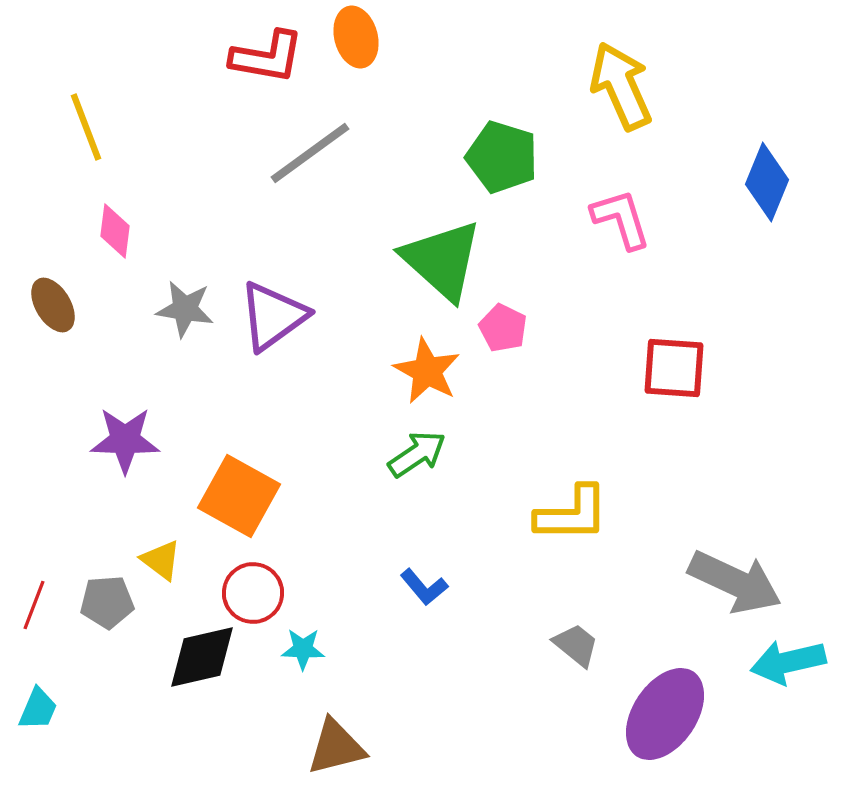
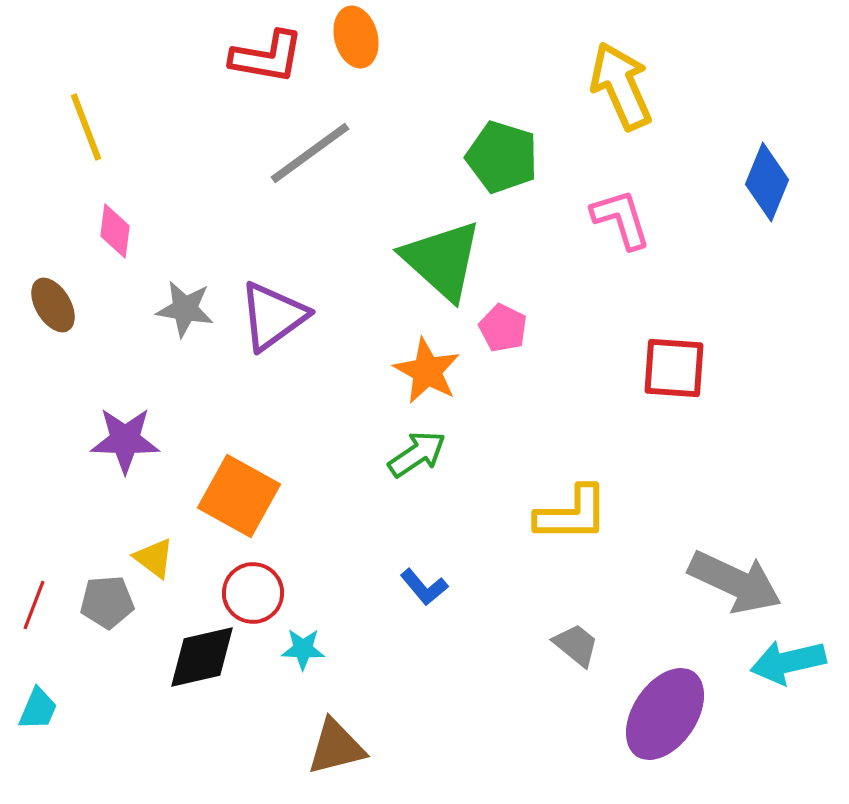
yellow triangle: moved 7 px left, 2 px up
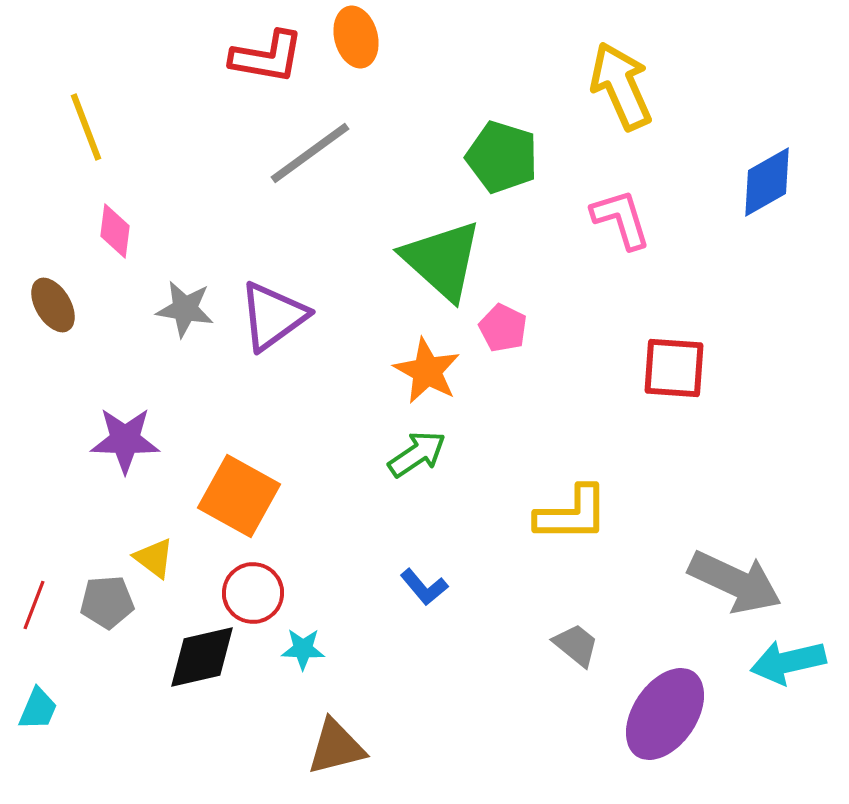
blue diamond: rotated 38 degrees clockwise
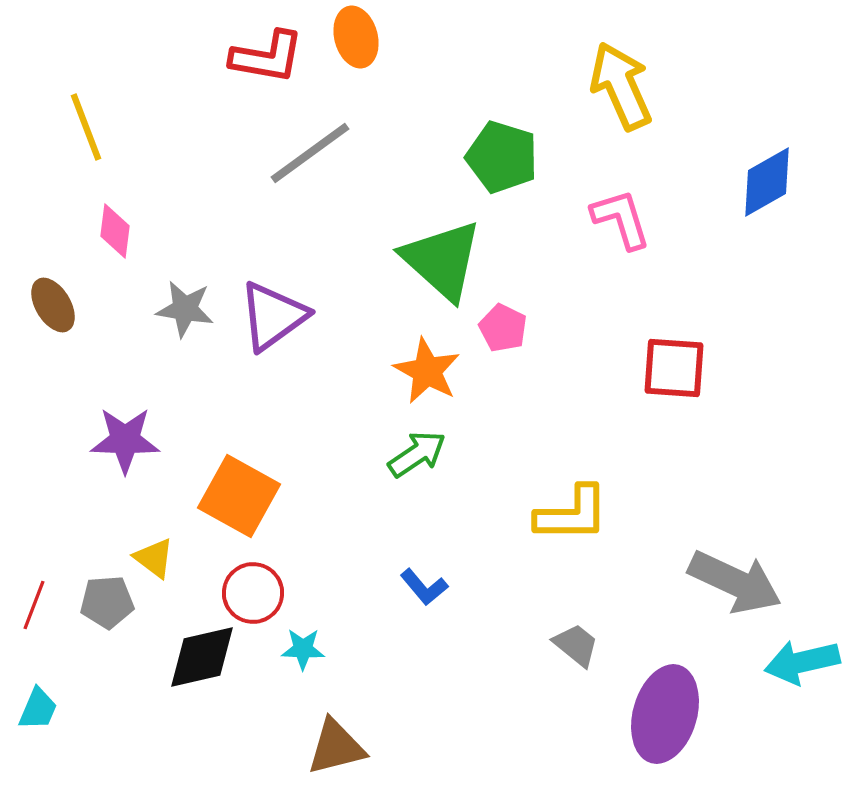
cyan arrow: moved 14 px right
purple ellipse: rotated 18 degrees counterclockwise
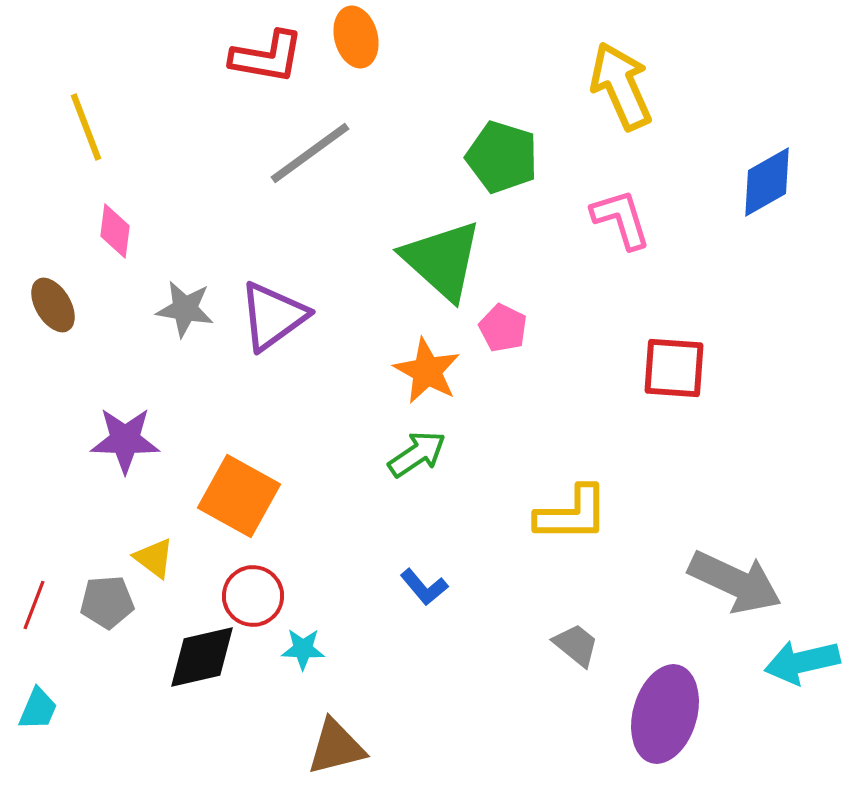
red circle: moved 3 px down
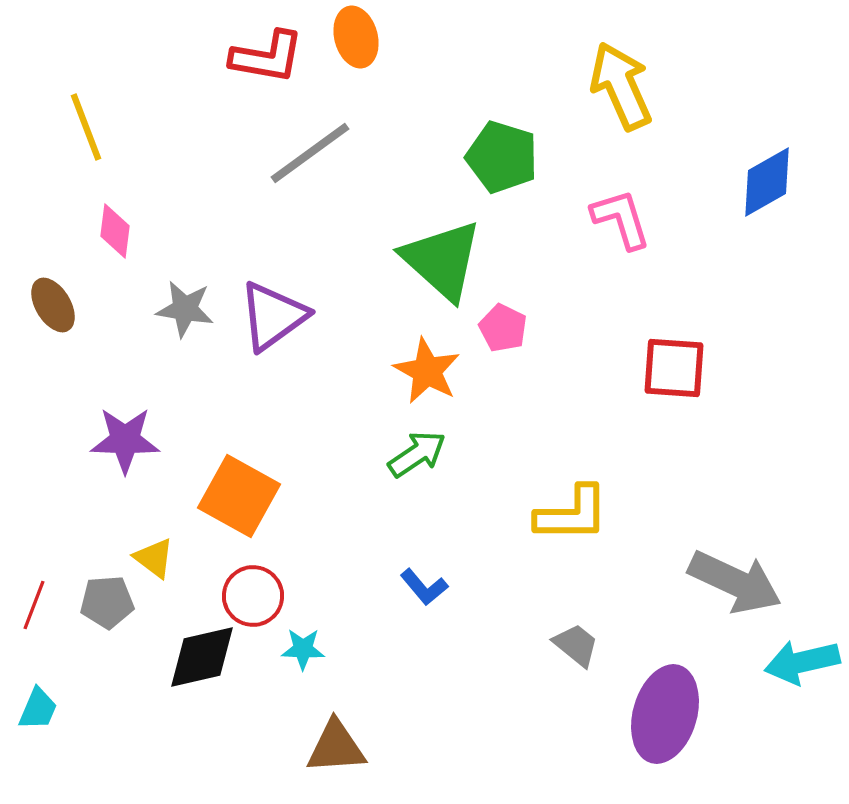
brown triangle: rotated 10 degrees clockwise
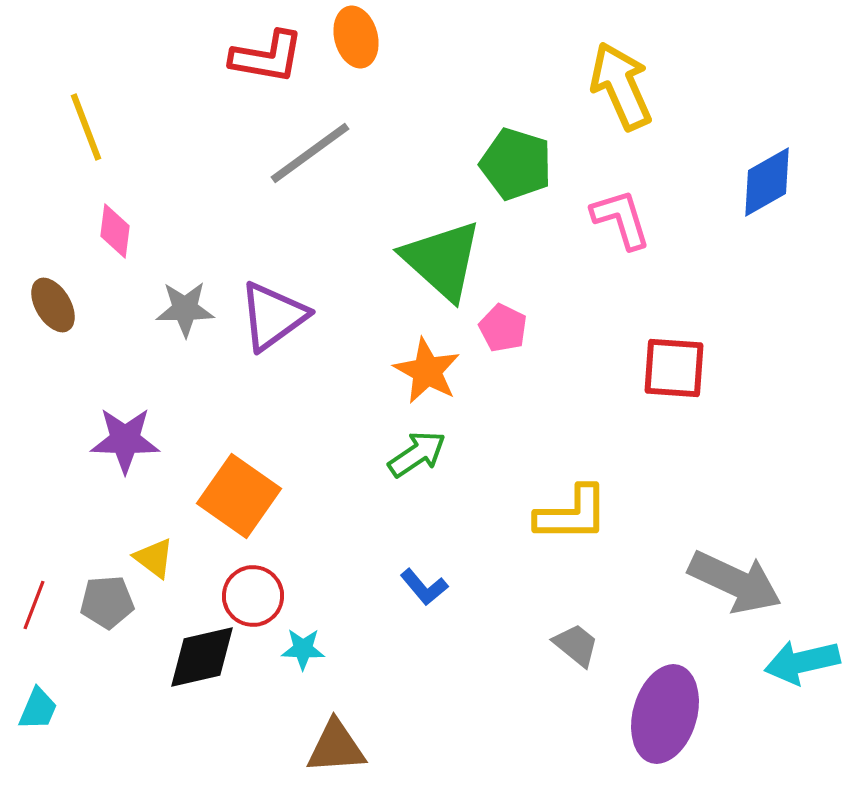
green pentagon: moved 14 px right, 7 px down
gray star: rotated 10 degrees counterclockwise
orange square: rotated 6 degrees clockwise
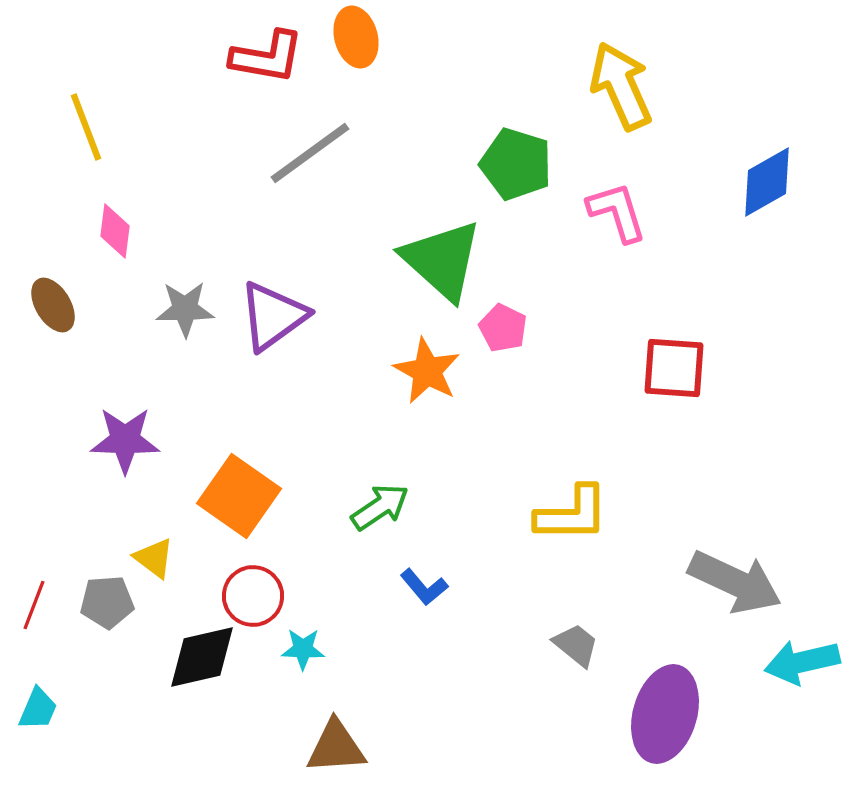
pink L-shape: moved 4 px left, 7 px up
green arrow: moved 37 px left, 53 px down
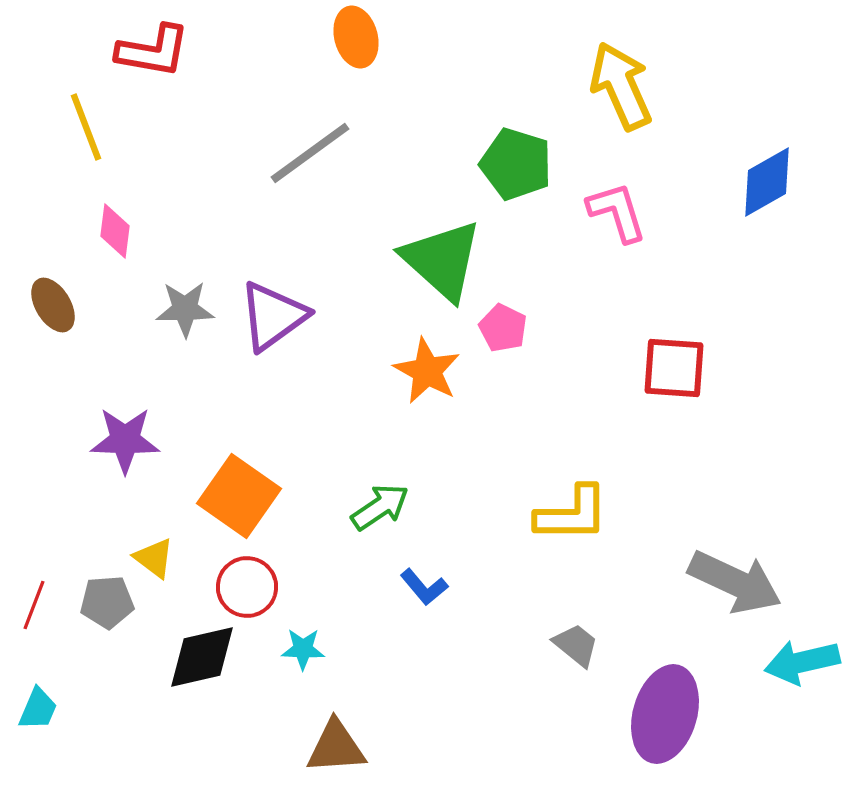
red L-shape: moved 114 px left, 6 px up
red circle: moved 6 px left, 9 px up
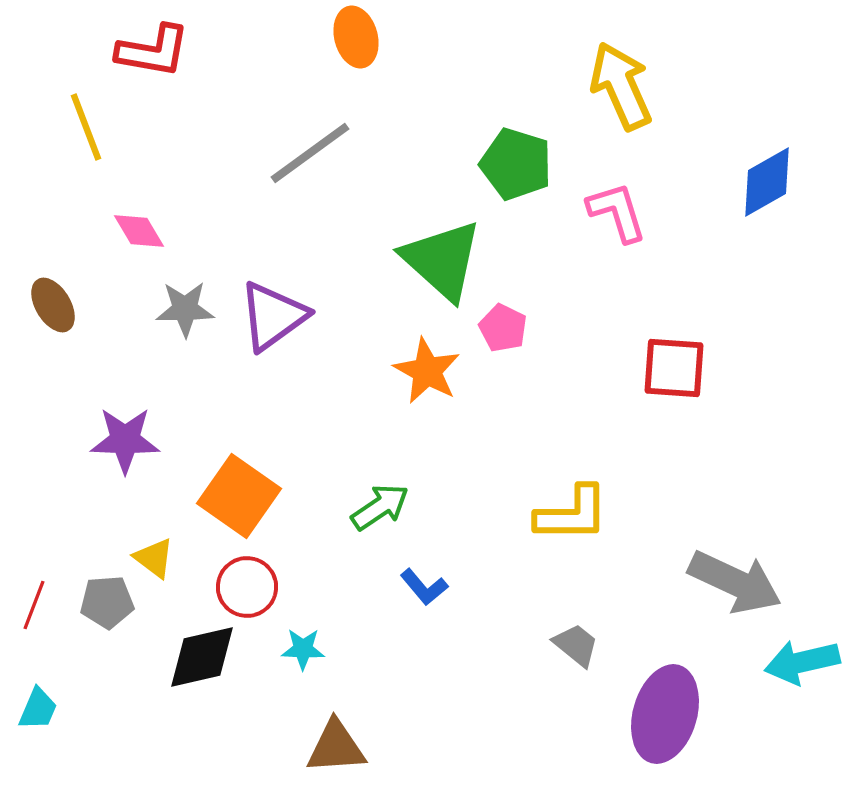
pink diamond: moved 24 px right; rotated 38 degrees counterclockwise
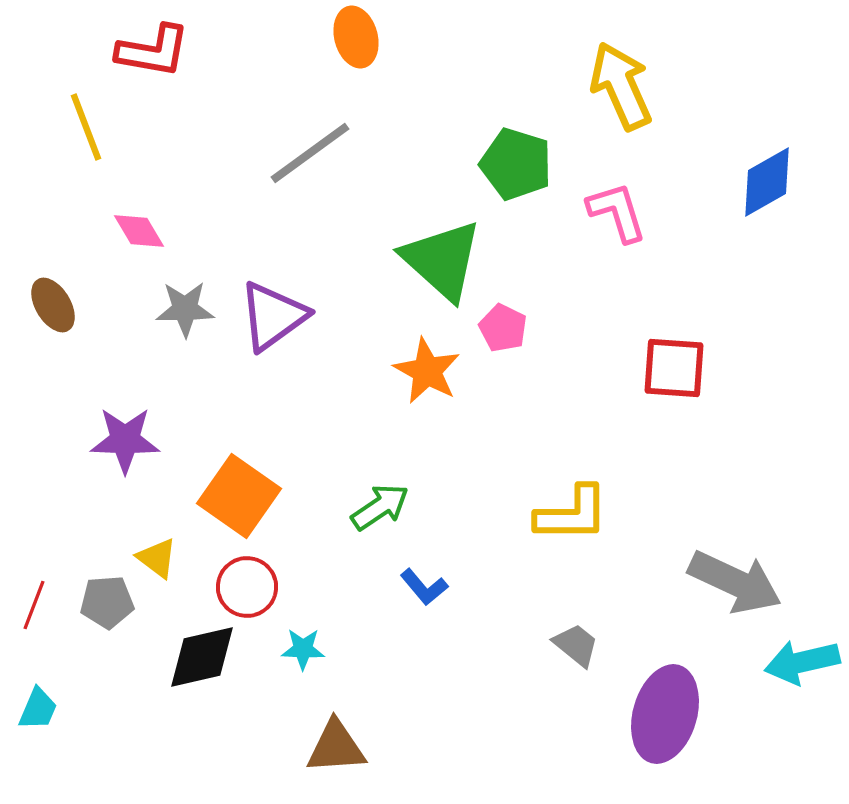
yellow triangle: moved 3 px right
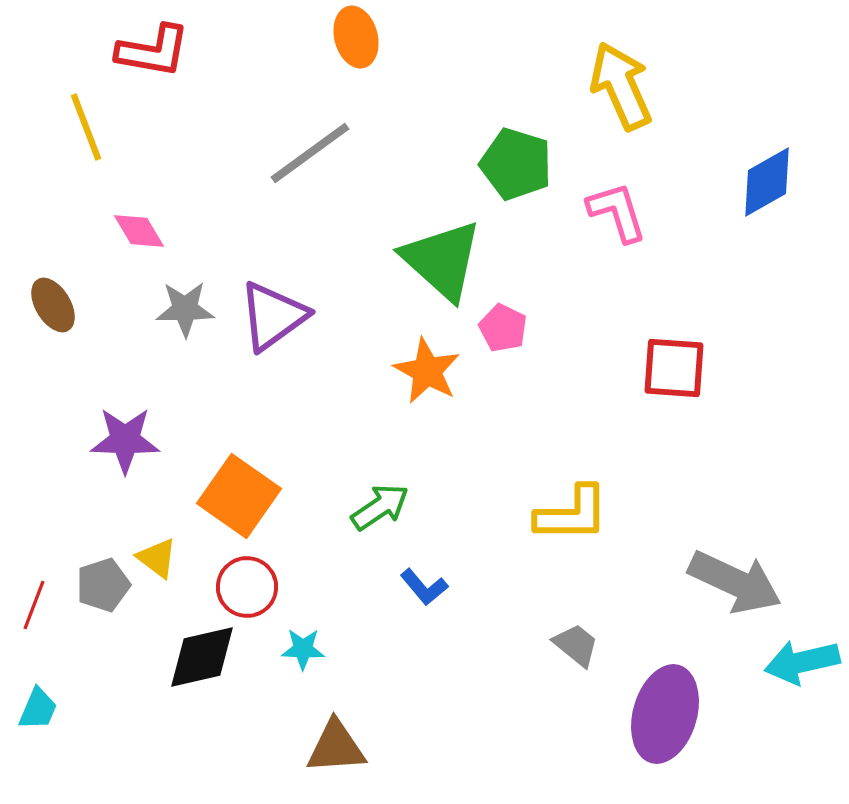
gray pentagon: moved 4 px left, 17 px up; rotated 14 degrees counterclockwise
